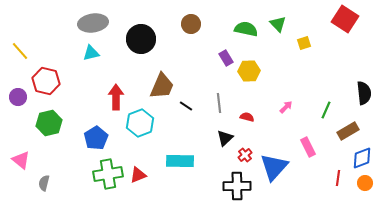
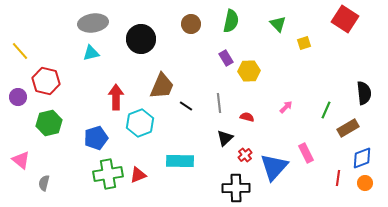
green semicircle: moved 15 px left, 8 px up; rotated 90 degrees clockwise
brown rectangle: moved 3 px up
blue pentagon: rotated 15 degrees clockwise
pink rectangle: moved 2 px left, 6 px down
black cross: moved 1 px left, 2 px down
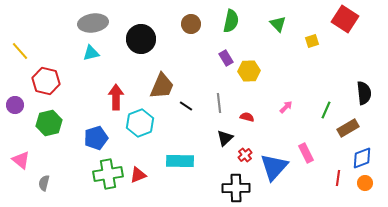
yellow square: moved 8 px right, 2 px up
purple circle: moved 3 px left, 8 px down
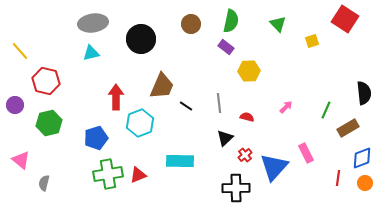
purple rectangle: moved 11 px up; rotated 21 degrees counterclockwise
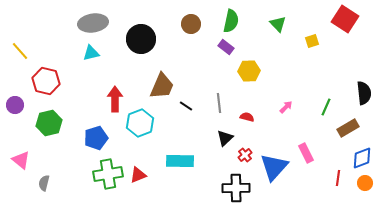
red arrow: moved 1 px left, 2 px down
green line: moved 3 px up
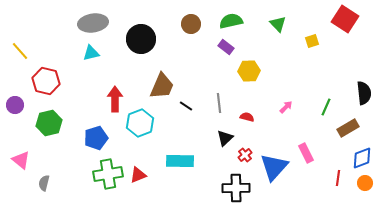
green semicircle: rotated 115 degrees counterclockwise
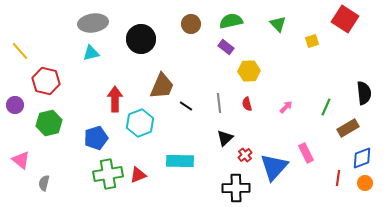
red semicircle: moved 13 px up; rotated 120 degrees counterclockwise
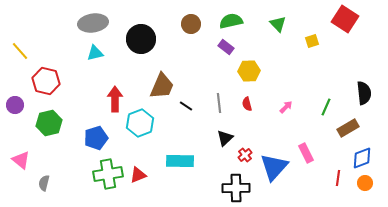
cyan triangle: moved 4 px right
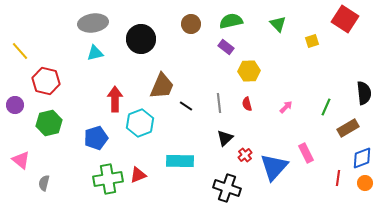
green cross: moved 5 px down
black cross: moved 9 px left; rotated 20 degrees clockwise
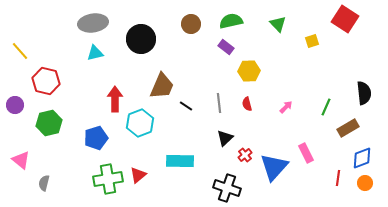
red triangle: rotated 18 degrees counterclockwise
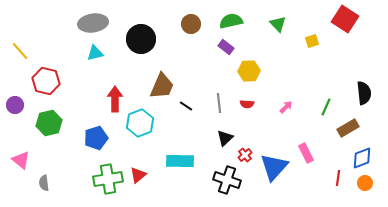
red semicircle: rotated 72 degrees counterclockwise
gray semicircle: rotated 21 degrees counterclockwise
black cross: moved 8 px up
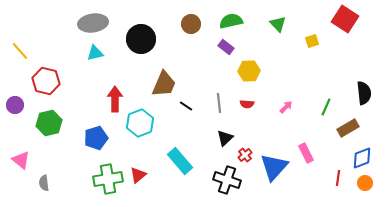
brown trapezoid: moved 2 px right, 2 px up
cyan rectangle: rotated 48 degrees clockwise
